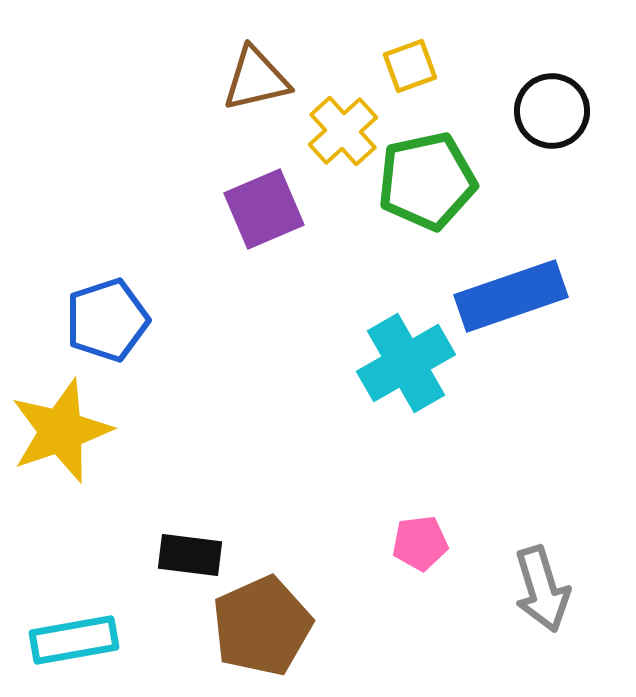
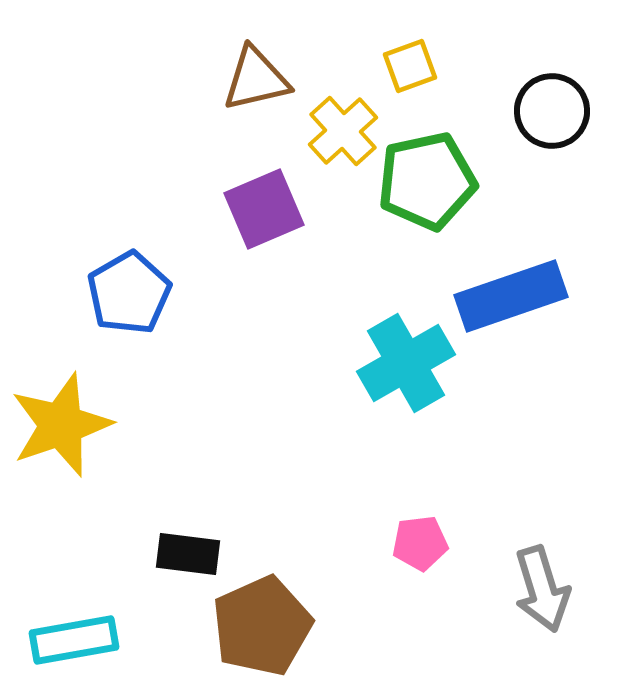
blue pentagon: moved 22 px right, 27 px up; rotated 12 degrees counterclockwise
yellow star: moved 6 px up
black rectangle: moved 2 px left, 1 px up
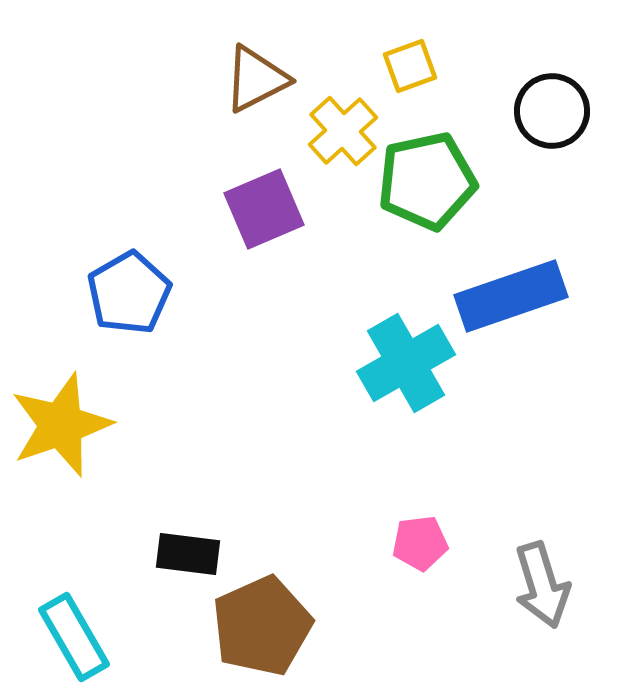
brown triangle: rotated 14 degrees counterclockwise
gray arrow: moved 4 px up
cyan rectangle: moved 3 px up; rotated 70 degrees clockwise
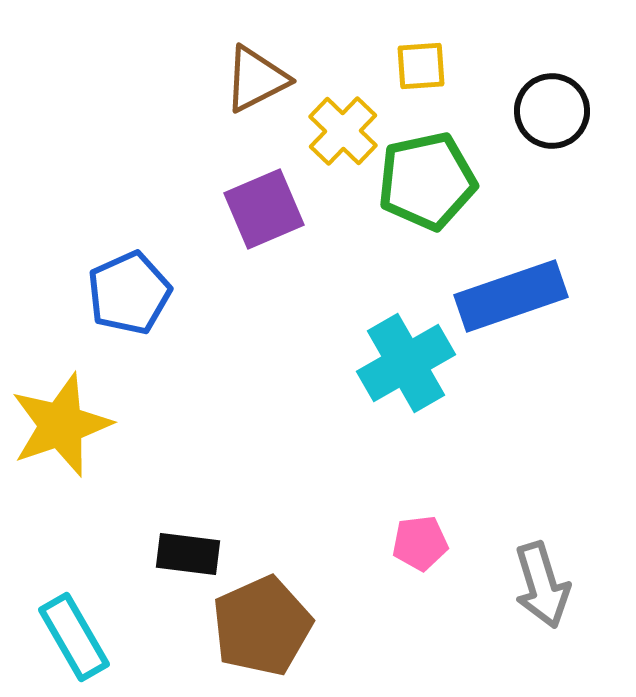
yellow square: moved 11 px right; rotated 16 degrees clockwise
yellow cross: rotated 4 degrees counterclockwise
blue pentagon: rotated 6 degrees clockwise
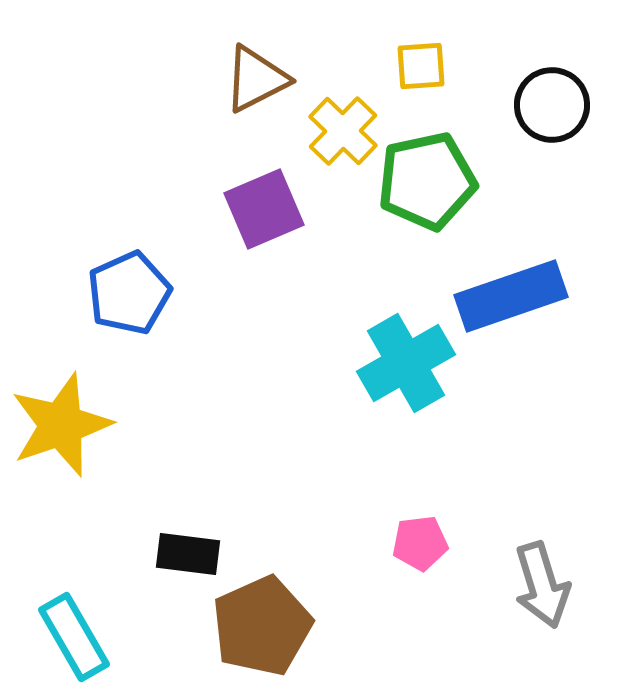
black circle: moved 6 px up
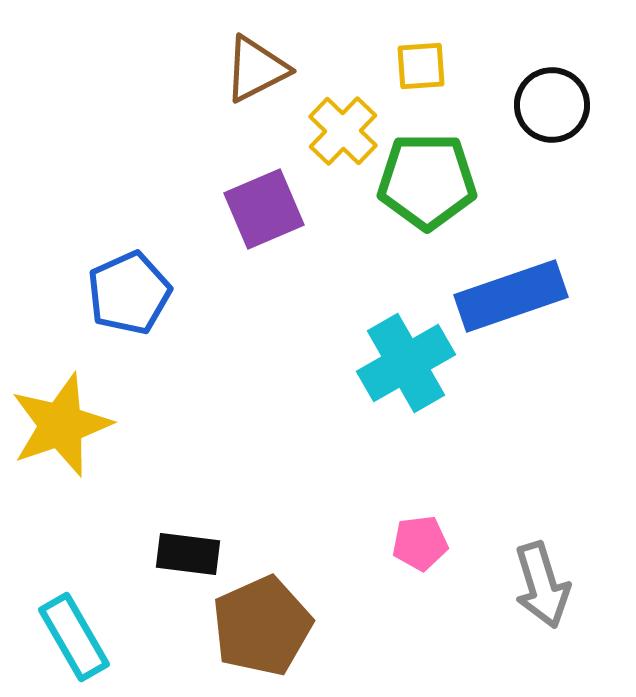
brown triangle: moved 10 px up
green pentagon: rotated 12 degrees clockwise
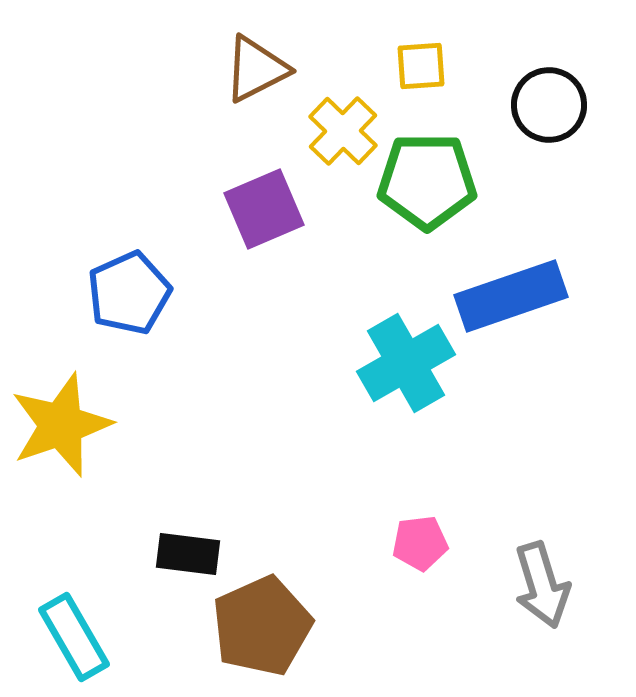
black circle: moved 3 px left
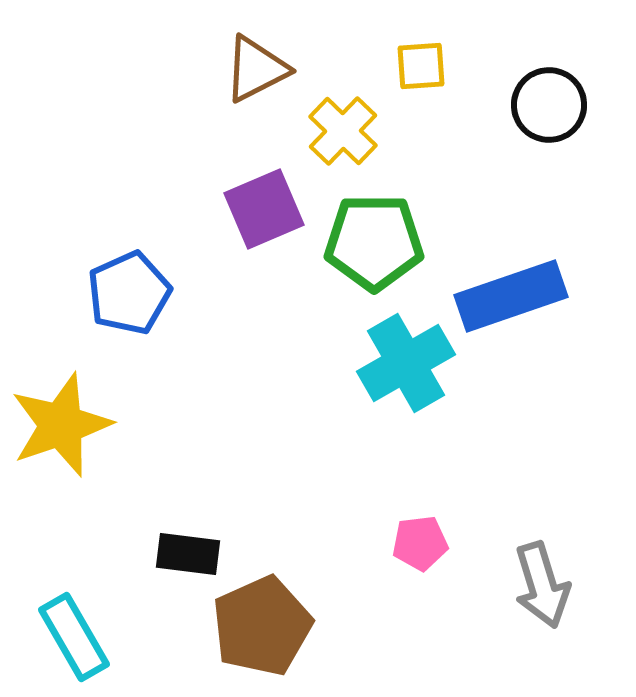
green pentagon: moved 53 px left, 61 px down
